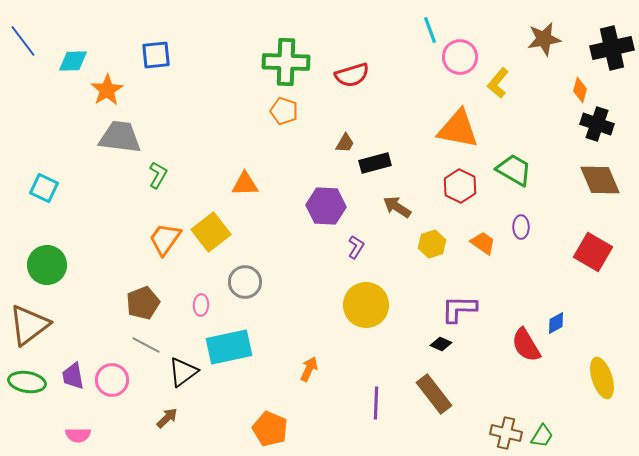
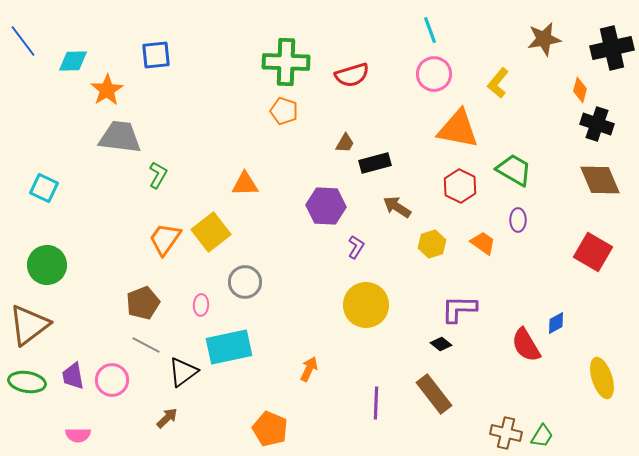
pink circle at (460, 57): moved 26 px left, 17 px down
purple ellipse at (521, 227): moved 3 px left, 7 px up
black diamond at (441, 344): rotated 15 degrees clockwise
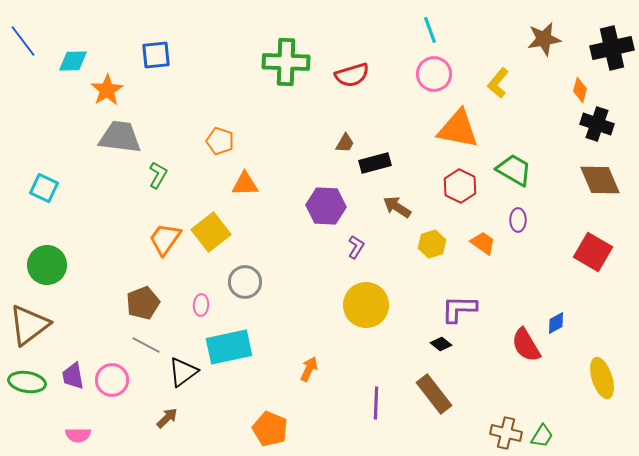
orange pentagon at (284, 111): moved 64 px left, 30 px down
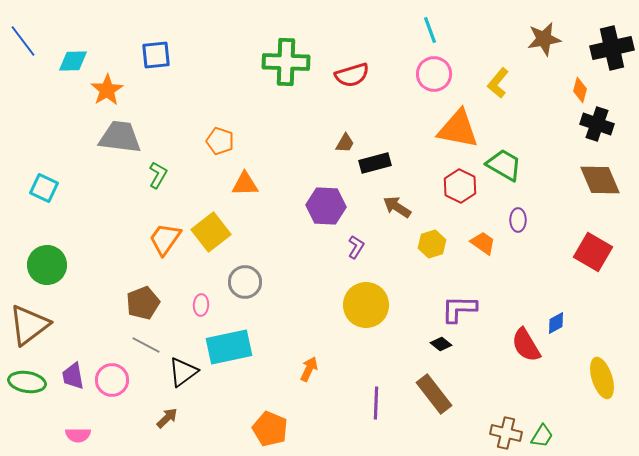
green trapezoid at (514, 170): moved 10 px left, 5 px up
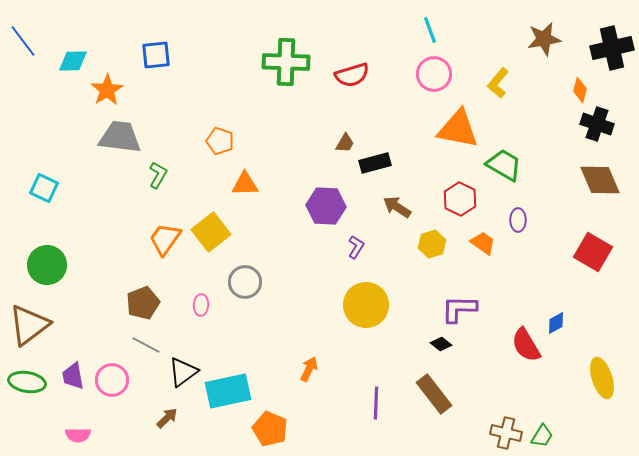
red hexagon at (460, 186): moved 13 px down
cyan rectangle at (229, 347): moved 1 px left, 44 px down
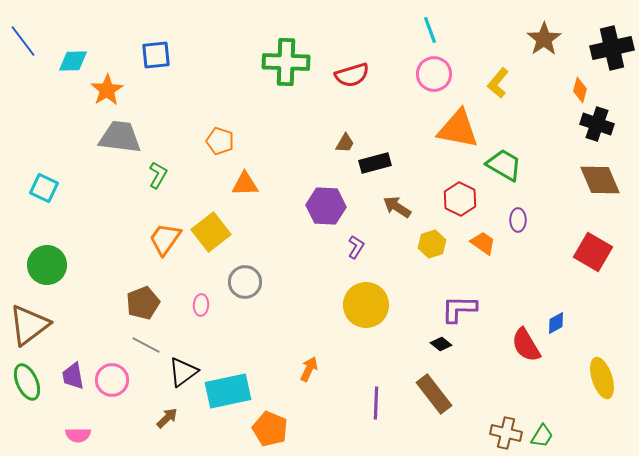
brown star at (544, 39): rotated 24 degrees counterclockwise
green ellipse at (27, 382): rotated 57 degrees clockwise
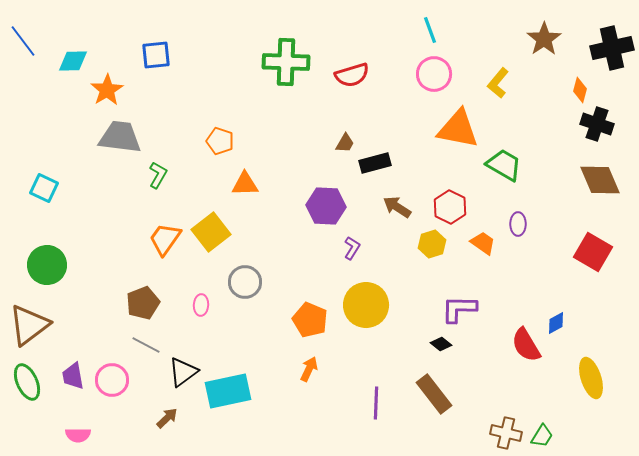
red hexagon at (460, 199): moved 10 px left, 8 px down
purple ellipse at (518, 220): moved 4 px down
purple L-shape at (356, 247): moved 4 px left, 1 px down
yellow ellipse at (602, 378): moved 11 px left
orange pentagon at (270, 429): moved 40 px right, 109 px up
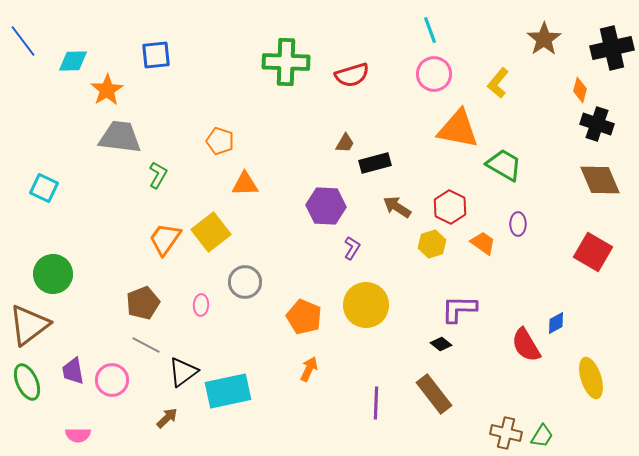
green circle at (47, 265): moved 6 px right, 9 px down
orange pentagon at (310, 320): moved 6 px left, 3 px up
purple trapezoid at (73, 376): moved 5 px up
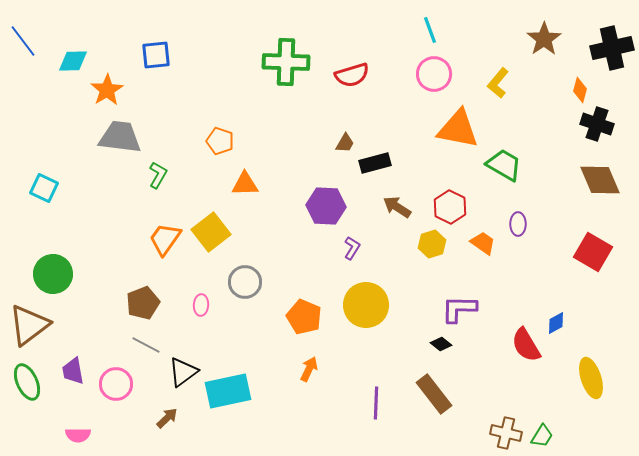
pink circle at (112, 380): moved 4 px right, 4 px down
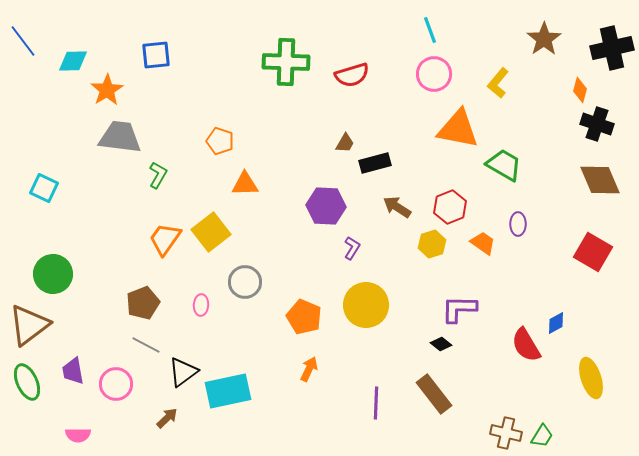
red hexagon at (450, 207): rotated 12 degrees clockwise
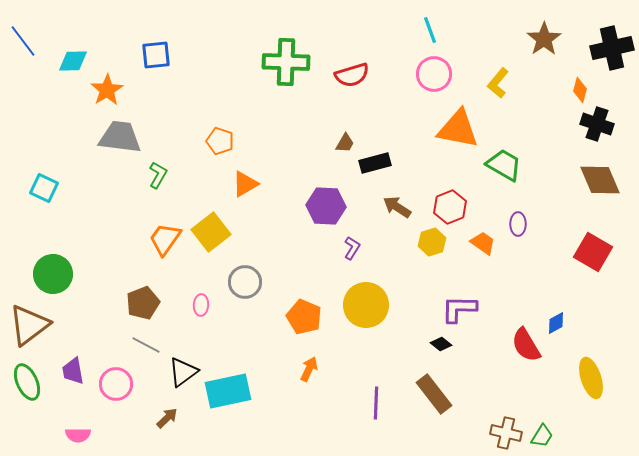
orange triangle at (245, 184): rotated 28 degrees counterclockwise
yellow hexagon at (432, 244): moved 2 px up
